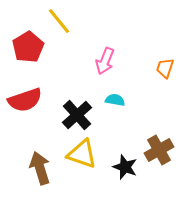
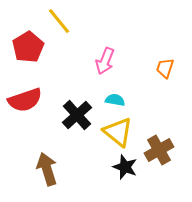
yellow triangle: moved 36 px right, 22 px up; rotated 20 degrees clockwise
brown arrow: moved 7 px right, 1 px down
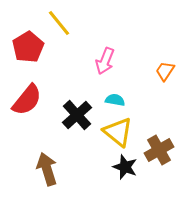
yellow line: moved 2 px down
orange trapezoid: moved 3 px down; rotated 15 degrees clockwise
red semicircle: moved 2 px right; rotated 32 degrees counterclockwise
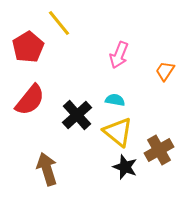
pink arrow: moved 14 px right, 6 px up
red semicircle: moved 3 px right
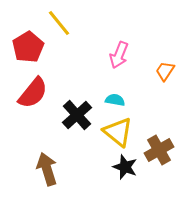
red semicircle: moved 3 px right, 7 px up
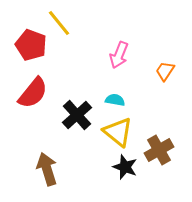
red pentagon: moved 3 px right, 2 px up; rotated 20 degrees counterclockwise
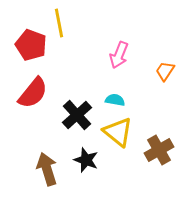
yellow line: rotated 28 degrees clockwise
black star: moved 39 px left, 7 px up
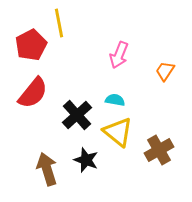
red pentagon: rotated 24 degrees clockwise
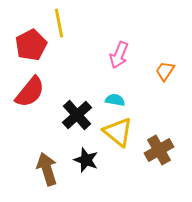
red semicircle: moved 3 px left, 1 px up
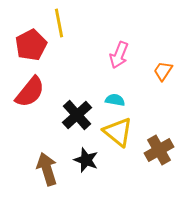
orange trapezoid: moved 2 px left
